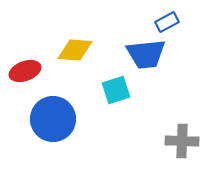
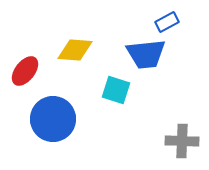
red ellipse: rotated 32 degrees counterclockwise
cyan square: rotated 36 degrees clockwise
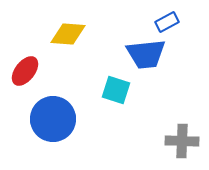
yellow diamond: moved 7 px left, 16 px up
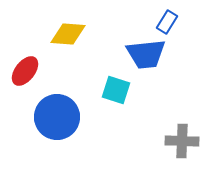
blue rectangle: rotated 30 degrees counterclockwise
blue circle: moved 4 px right, 2 px up
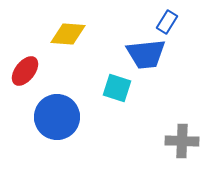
cyan square: moved 1 px right, 2 px up
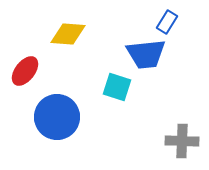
cyan square: moved 1 px up
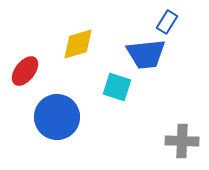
yellow diamond: moved 10 px right, 10 px down; rotated 21 degrees counterclockwise
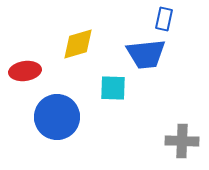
blue rectangle: moved 3 px left, 3 px up; rotated 20 degrees counterclockwise
red ellipse: rotated 44 degrees clockwise
cyan square: moved 4 px left, 1 px down; rotated 16 degrees counterclockwise
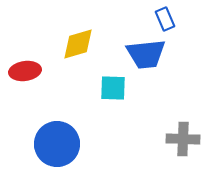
blue rectangle: moved 1 px right; rotated 35 degrees counterclockwise
blue circle: moved 27 px down
gray cross: moved 1 px right, 2 px up
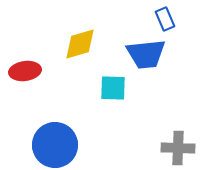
yellow diamond: moved 2 px right
gray cross: moved 5 px left, 9 px down
blue circle: moved 2 px left, 1 px down
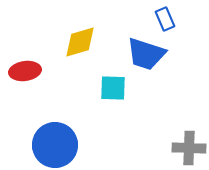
yellow diamond: moved 2 px up
blue trapezoid: rotated 24 degrees clockwise
gray cross: moved 11 px right
